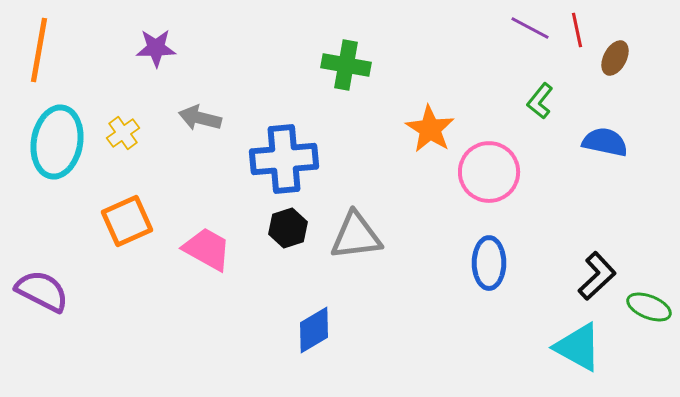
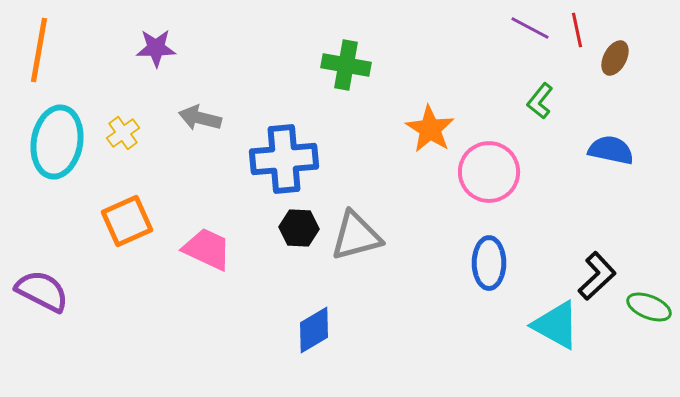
blue semicircle: moved 6 px right, 8 px down
black hexagon: moved 11 px right; rotated 21 degrees clockwise
gray triangle: rotated 8 degrees counterclockwise
pink trapezoid: rotated 4 degrees counterclockwise
cyan triangle: moved 22 px left, 22 px up
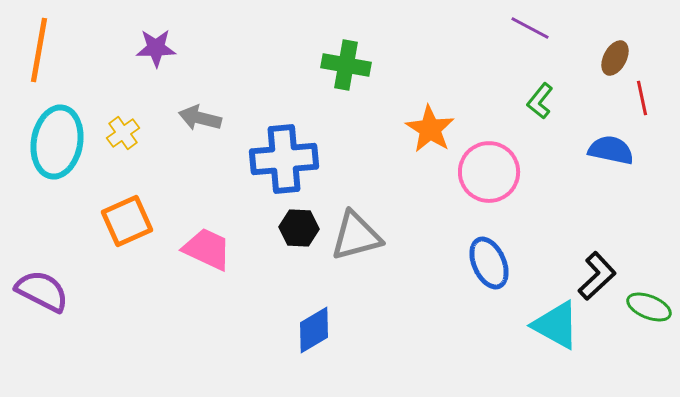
red line: moved 65 px right, 68 px down
blue ellipse: rotated 24 degrees counterclockwise
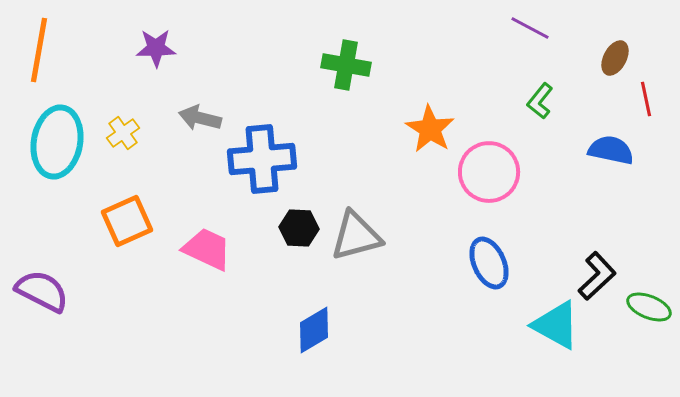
red line: moved 4 px right, 1 px down
blue cross: moved 22 px left
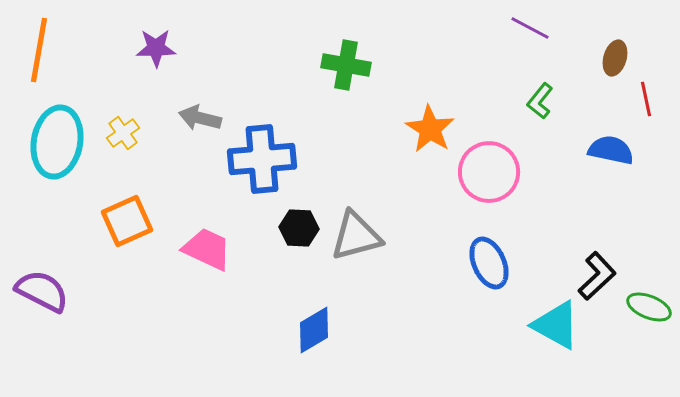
brown ellipse: rotated 12 degrees counterclockwise
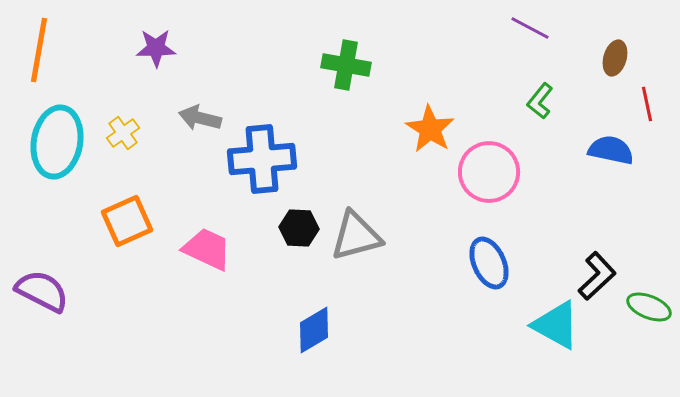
red line: moved 1 px right, 5 px down
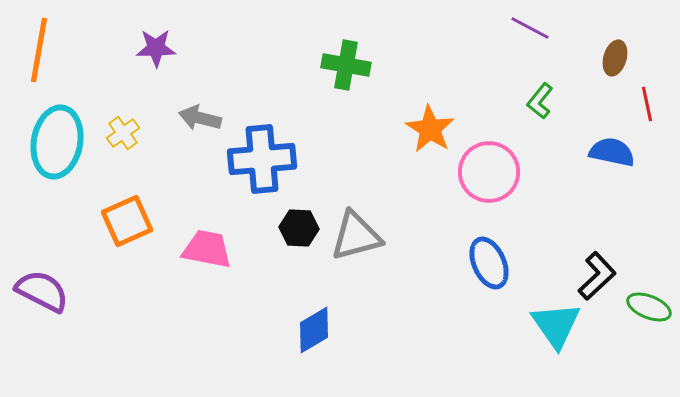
blue semicircle: moved 1 px right, 2 px down
pink trapezoid: rotated 14 degrees counterclockwise
cyan triangle: rotated 26 degrees clockwise
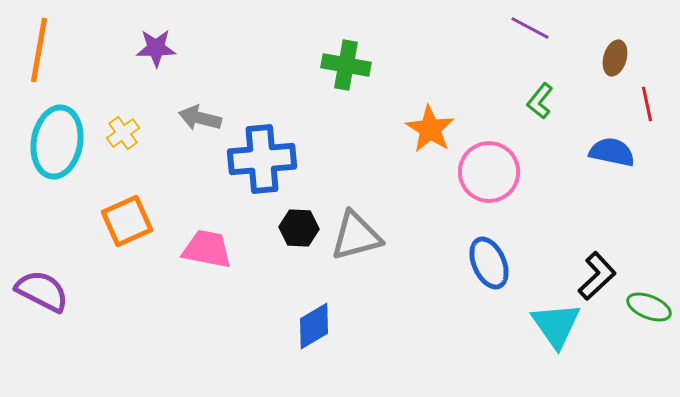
blue diamond: moved 4 px up
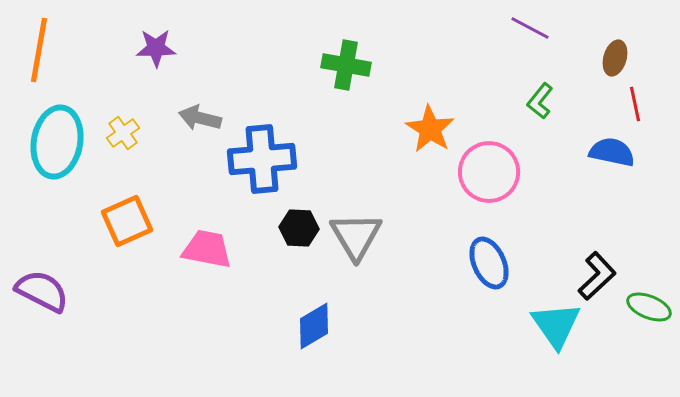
red line: moved 12 px left
gray triangle: rotated 46 degrees counterclockwise
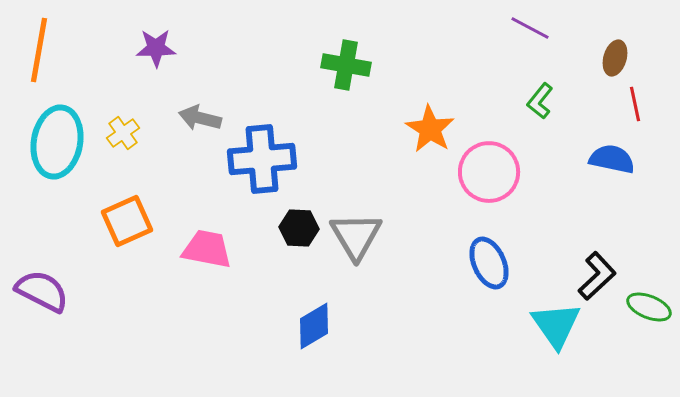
blue semicircle: moved 7 px down
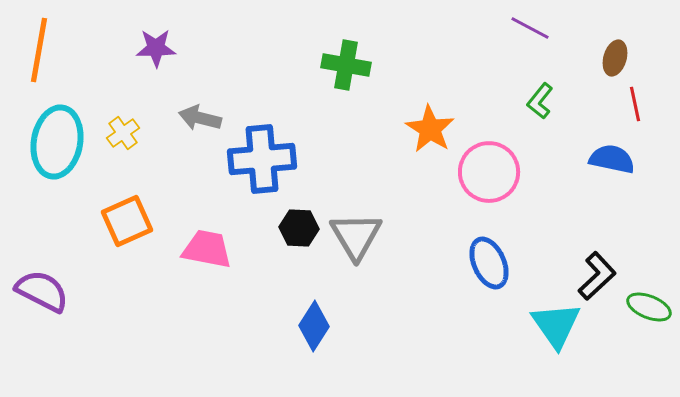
blue diamond: rotated 27 degrees counterclockwise
